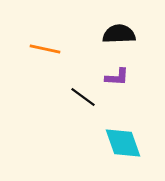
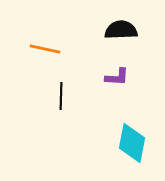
black semicircle: moved 2 px right, 4 px up
black line: moved 22 px left, 1 px up; rotated 56 degrees clockwise
cyan diamond: moved 9 px right; rotated 30 degrees clockwise
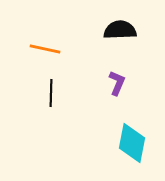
black semicircle: moved 1 px left
purple L-shape: moved 6 px down; rotated 70 degrees counterclockwise
black line: moved 10 px left, 3 px up
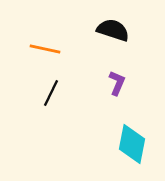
black semicircle: moved 7 px left; rotated 20 degrees clockwise
black line: rotated 24 degrees clockwise
cyan diamond: moved 1 px down
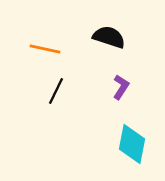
black semicircle: moved 4 px left, 7 px down
purple L-shape: moved 4 px right, 4 px down; rotated 10 degrees clockwise
black line: moved 5 px right, 2 px up
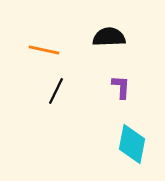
black semicircle: rotated 20 degrees counterclockwise
orange line: moved 1 px left, 1 px down
purple L-shape: rotated 30 degrees counterclockwise
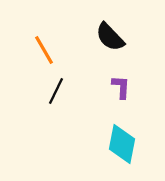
black semicircle: moved 1 px right; rotated 132 degrees counterclockwise
orange line: rotated 48 degrees clockwise
cyan diamond: moved 10 px left
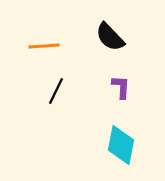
orange line: moved 4 px up; rotated 64 degrees counterclockwise
cyan diamond: moved 1 px left, 1 px down
